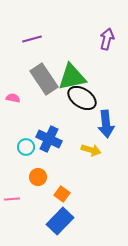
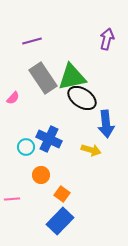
purple line: moved 2 px down
gray rectangle: moved 1 px left, 1 px up
pink semicircle: rotated 120 degrees clockwise
orange circle: moved 3 px right, 2 px up
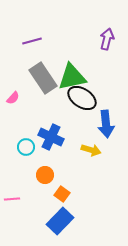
blue cross: moved 2 px right, 2 px up
orange circle: moved 4 px right
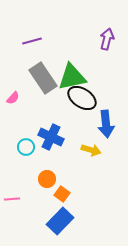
orange circle: moved 2 px right, 4 px down
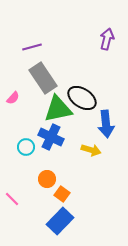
purple line: moved 6 px down
green triangle: moved 14 px left, 32 px down
pink line: rotated 49 degrees clockwise
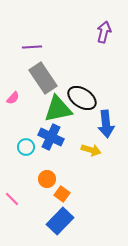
purple arrow: moved 3 px left, 7 px up
purple line: rotated 12 degrees clockwise
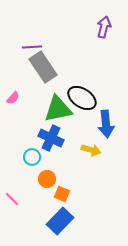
purple arrow: moved 5 px up
gray rectangle: moved 11 px up
blue cross: moved 1 px down
cyan circle: moved 6 px right, 10 px down
orange square: rotated 14 degrees counterclockwise
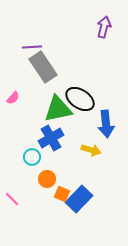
black ellipse: moved 2 px left, 1 px down
blue cross: rotated 35 degrees clockwise
blue rectangle: moved 19 px right, 22 px up
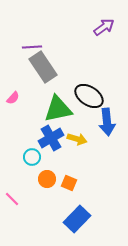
purple arrow: rotated 40 degrees clockwise
black ellipse: moved 9 px right, 3 px up
blue arrow: moved 1 px right, 2 px up
yellow arrow: moved 14 px left, 11 px up
orange square: moved 7 px right, 11 px up
blue rectangle: moved 2 px left, 20 px down
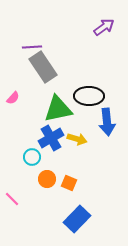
black ellipse: rotated 32 degrees counterclockwise
